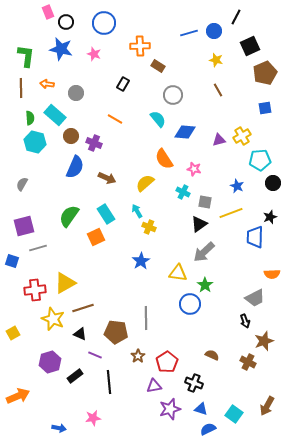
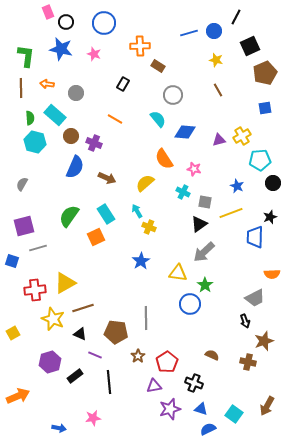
brown cross at (248, 362): rotated 14 degrees counterclockwise
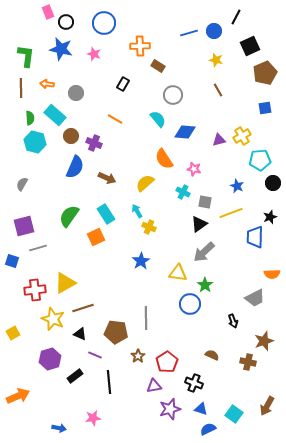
black arrow at (245, 321): moved 12 px left
purple hexagon at (50, 362): moved 3 px up
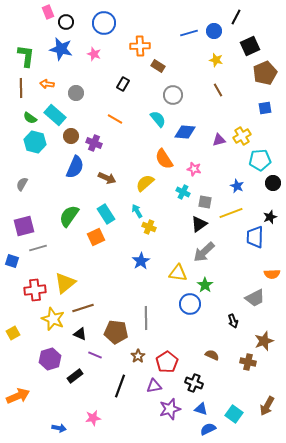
green semicircle at (30, 118): rotated 128 degrees clockwise
yellow triangle at (65, 283): rotated 10 degrees counterclockwise
black line at (109, 382): moved 11 px right, 4 px down; rotated 25 degrees clockwise
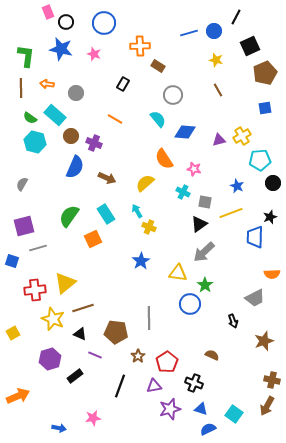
orange square at (96, 237): moved 3 px left, 2 px down
gray line at (146, 318): moved 3 px right
brown cross at (248, 362): moved 24 px right, 18 px down
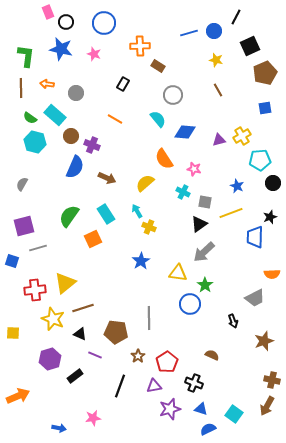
purple cross at (94, 143): moved 2 px left, 2 px down
yellow square at (13, 333): rotated 32 degrees clockwise
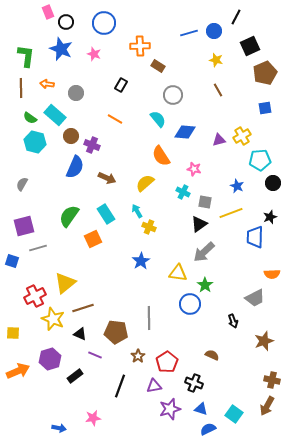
blue star at (61, 49): rotated 10 degrees clockwise
black rectangle at (123, 84): moved 2 px left, 1 px down
orange semicircle at (164, 159): moved 3 px left, 3 px up
red cross at (35, 290): moved 6 px down; rotated 20 degrees counterclockwise
orange arrow at (18, 396): moved 25 px up
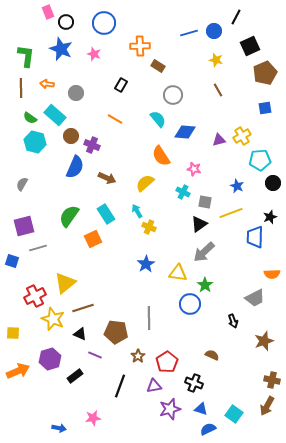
blue star at (141, 261): moved 5 px right, 3 px down
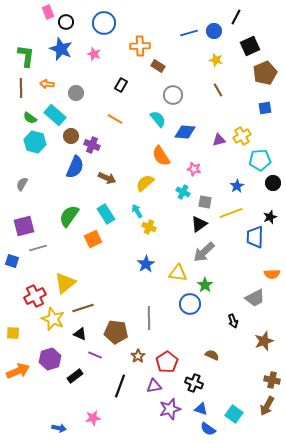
blue star at (237, 186): rotated 16 degrees clockwise
blue semicircle at (208, 429): rotated 119 degrees counterclockwise
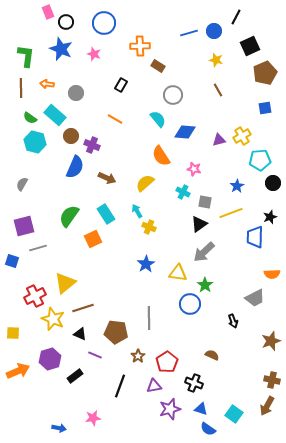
brown star at (264, 341): moved 7 px right
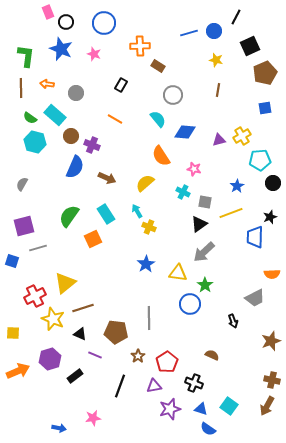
brown line at (218, 90): rotated 40 degrees clockwise
cyan square at (234, 414): moved 5 px left, 8 px up
